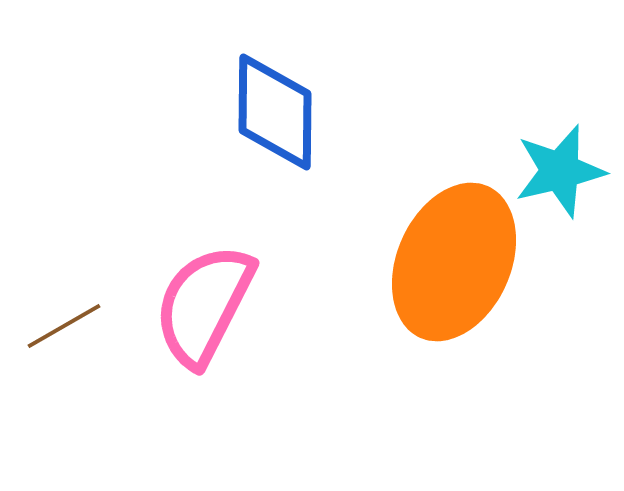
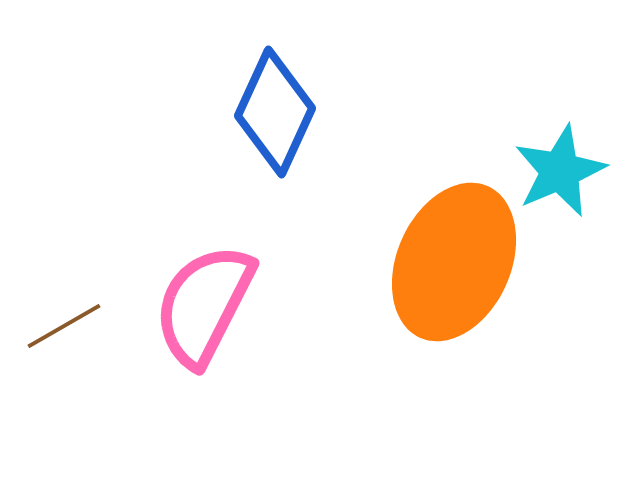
blue diamond: rotated 24 degrees clockwise
cyan star: rotated 10 degrees counterclockwise
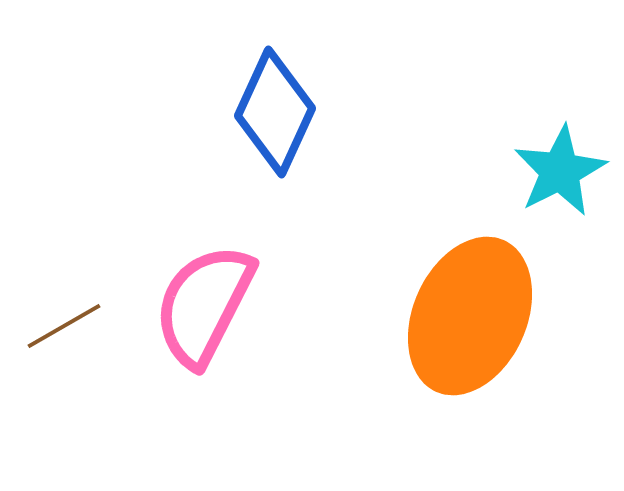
cyan star: rotated 4 degrees counterclockwise
orange ellipse: moved 16 px right, 54 px down
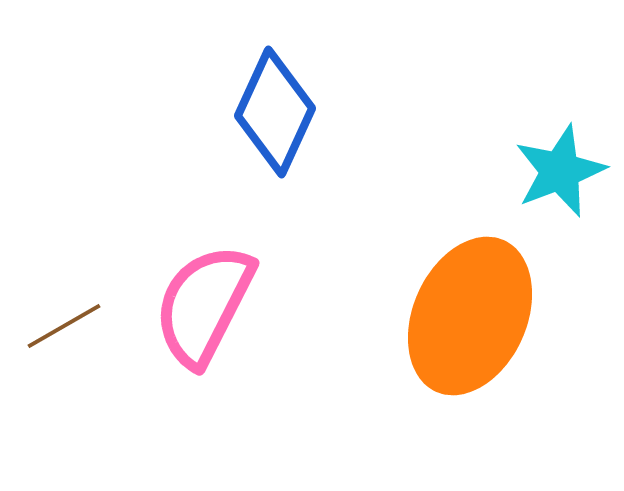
cyan star: rotated 6 degrees clockwise
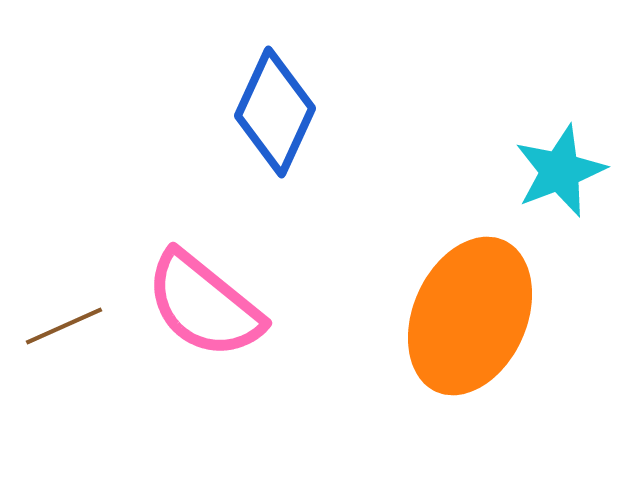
pink semicircle: rotated 78 degrees counterclockwise
brown line: rotated 6 degrees clockwise
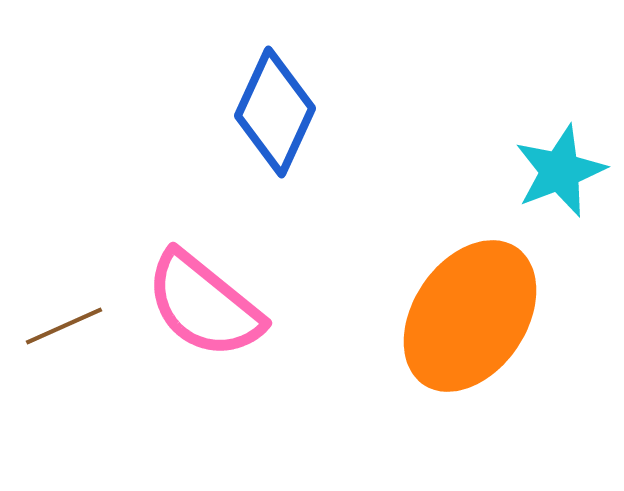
orange ellipse: rotated 10 degrees clockwise
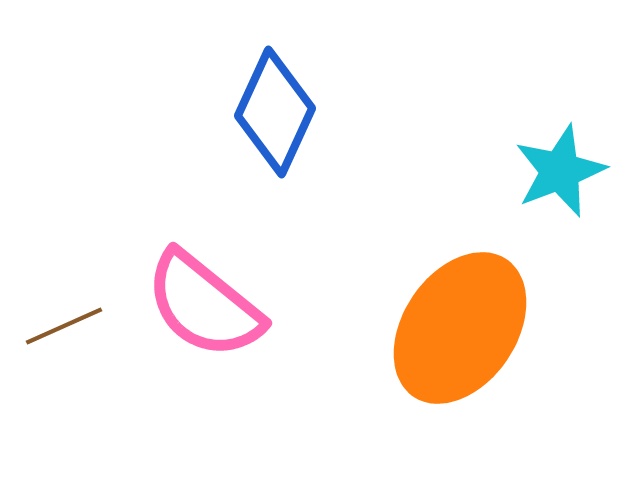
orange ellipse: moved 10 px left, 12 px down
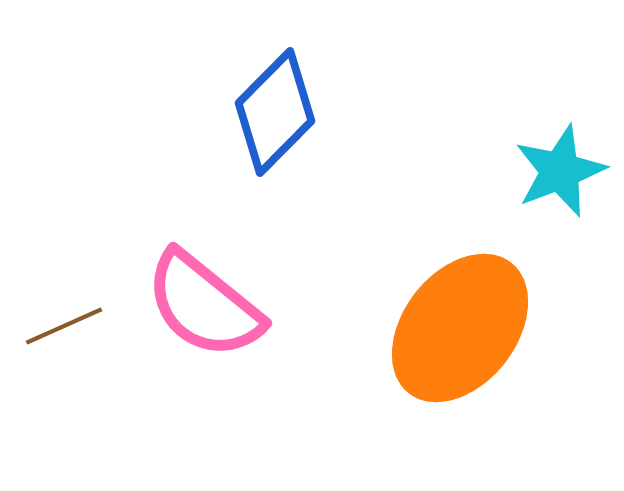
blue diamond: rotated 20 degrees clockwise
orange ellipse: rotated 4 degrees clockwise
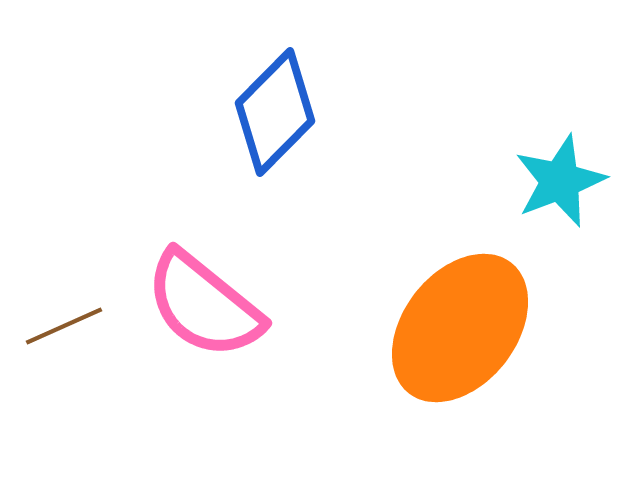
cyan star: moved 10 px down
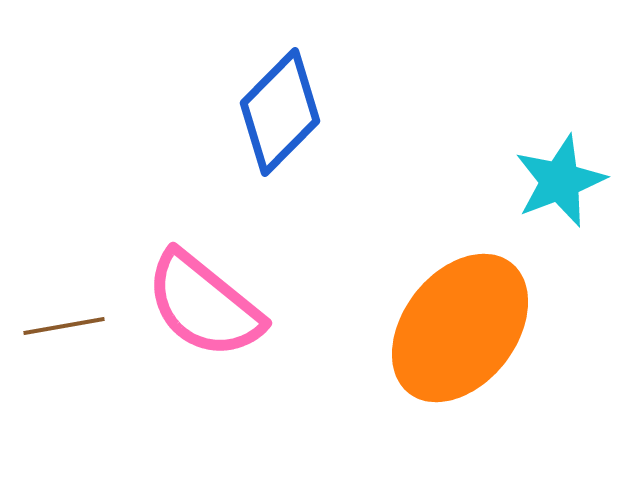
blue diamond: moved 5 px right
brown line: rotated 14 degrees clockwise
